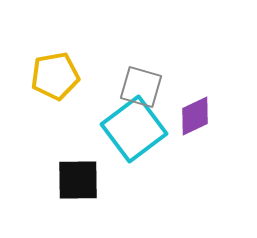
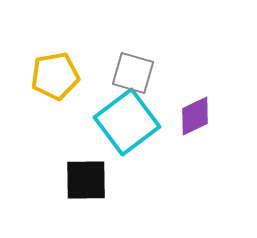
gray square: moved 8 px left, 14 px up
cyan square: moved 7 px left, 7 px up
black square: moved 8 px right
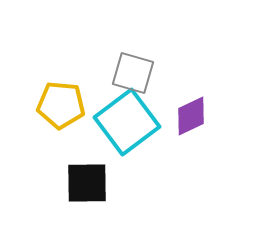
yellow pentagon: moved 6 px right, 29 px down; rotated 15 degrees clockwise
purple diamond: moved 4 px left
black square: moved 1 px right, 3 px down
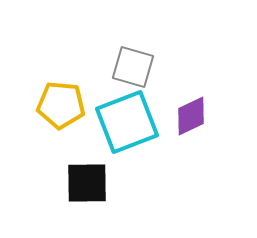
gray square: moved 6 px up
cyan square: rotated 16 degrees clockwise
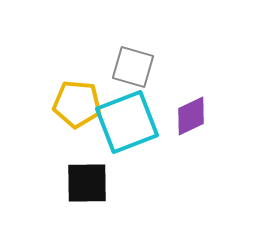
yellow pentagon: moved 16 px right, 1 px up
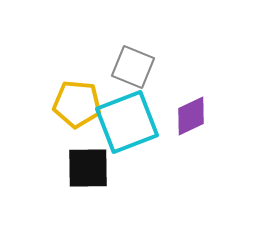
gray square: rotated 6 degrees clockwise
black square: moved 1 px right, 15 px up
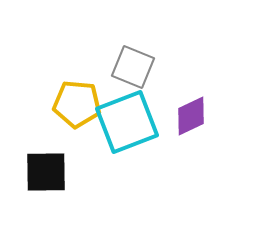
black square: moved 42 px left, 4 px down
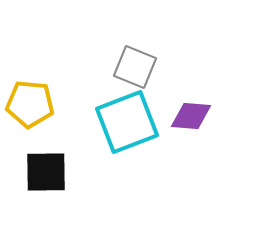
gray square: moved 2 px right
yellow pentagon: moved 47 px left
purple diamond: rotated 30 degrees clockwise
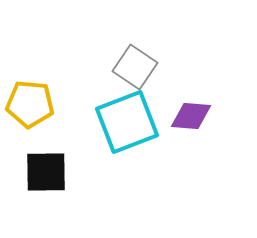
gray square: rotated 12 degrees clockwise
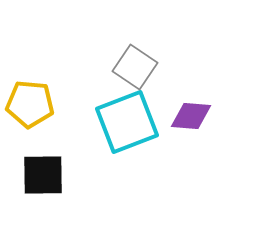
black square: moved 3 px left, 3 px down
